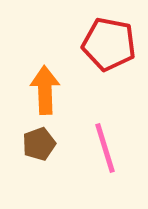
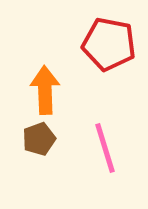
brown pentagon: moved 5 px up
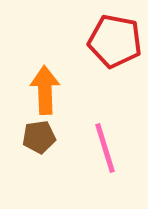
red pentagon: moved 6 px right, 3 px up
brown pentagon: moved 2 px up; rotated 12 degrees clockwise
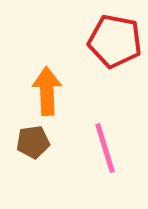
orange arrow: moved 2 px right, 1 px down
brown pentagon: moved 6 px left, 5 px down
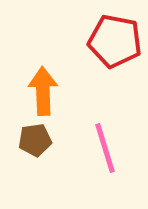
orange arrow: moved 4 px left
brown pentagon: moved 2 px right, 2 px up
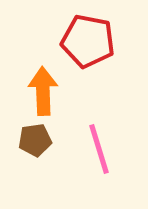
red pentagon: moved 27 px left
pink line: moved 6 px left, 1 px down
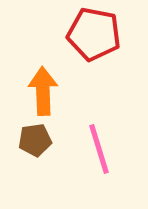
red pentagon: moved 6 px right, 7 px up
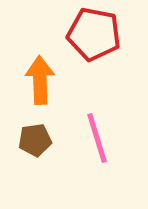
orange arrow: moved 3 px left, 11 px up
pink line: moved 2 px left, 11 px up
